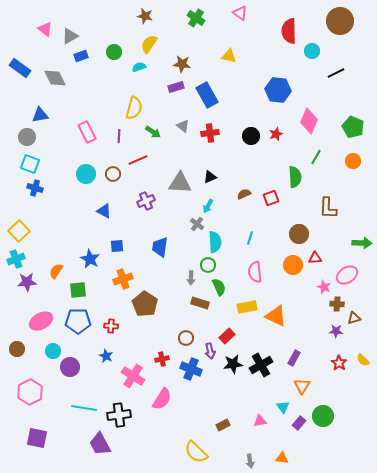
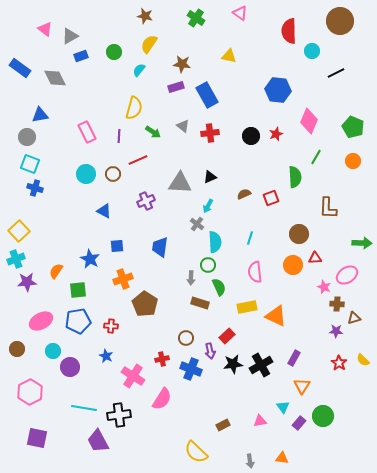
cyan semicircle at (139, 67): moved 3 px down; rotated 32 degrees counterclockwise
blue pentagon at (78, 321): rotated 10 degrees counterclockwise
purple trapezoid at (100, 444): moved 2 px left, 3 px up
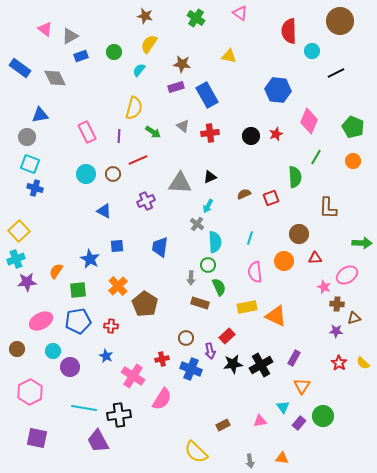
orange circle at (293, 265): moved 9 px left, 4 px up
orange cross at (123, 279): moved 5 px left, 7 px down; rotated 24 degrees counterclockwise
yellow semicircle at (363, 360): moved 3 px down
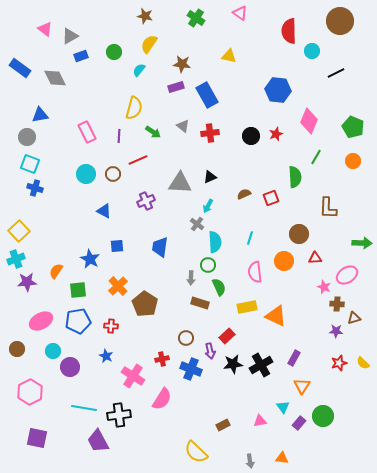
red star at (339, 363): rotated 21 degrees clockwise
